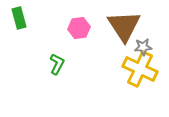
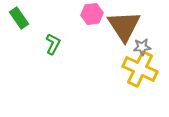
green rectangle: rotated 20 degrees counterclockwise
pink hexagon: moved 13 px right, 14 px up
gray star: moved 1 px left
green L-shape: moved 4 px left, 20 px up
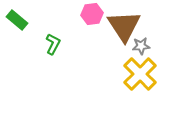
green rectangle: moved 2 px left, 2 px down; rotated 15 degrees counterclockwise
gray star: moved 1 px left, 1 px up
yellow cross: moved 5 px down; rotated 20 degrees clockwise
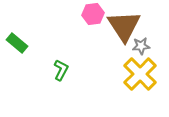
pink hexagon: moved 1 px right
green rectangle: moved 23 px down
green L-shape: moved 8 px right, 26 px down
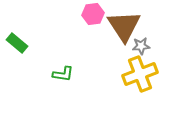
green L-shape: moved 2 px right, 4 px down; rotated 70 degrees clockwise
yellow cross: rotated 24 degrees clockwise
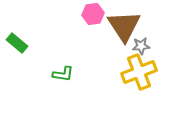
yellow cross: moved 1 px left, 2 px up
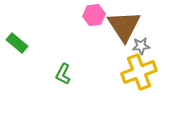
pink hexagon: moved 1 px right, 1 px down
green L-shape: rotated 110 degrees clockwise
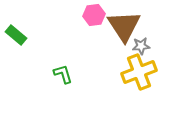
green rectangle: moved 1 px left, 8 px up
green L-shape: rotated 135 degrees clockwise
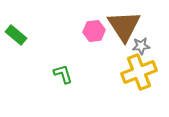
pink hexagon: moved 16 px down
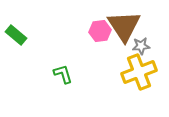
pink hexagon: moved 6 px right
